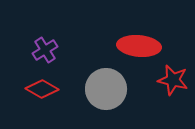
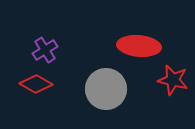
red diamond: moved 6 px left, 5 px up
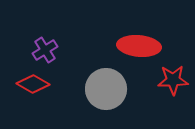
red star: rotated 16 degrees counterclockwise
red diamond: moved 3 px left
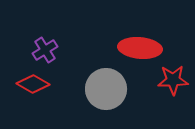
red ellipse: moved 1 px right, 2 px down
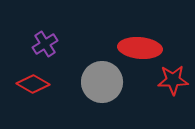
purple cross: moved 6 px up
gray circle: moved 4 px left, 7 px up
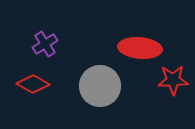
gray circle: moved 2 px left, 4 px down
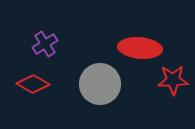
gray circle: moved 2 px up
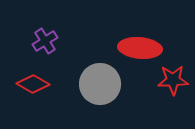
purple cross: moved 3 px up
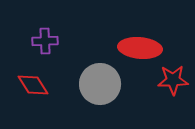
purple cross: rotated 30 degrees clockwise
red diamond: moved 1 px down; rotated 28 degrees clockwise
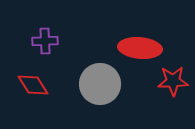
red star: moved 1 px down
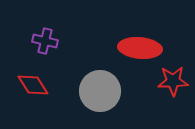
purple cross: rotated 15 degrees clockwise
gray circle: moved 7 px down
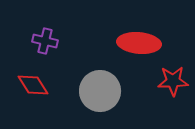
red ellipse: moved 1 px left, 5 px up
